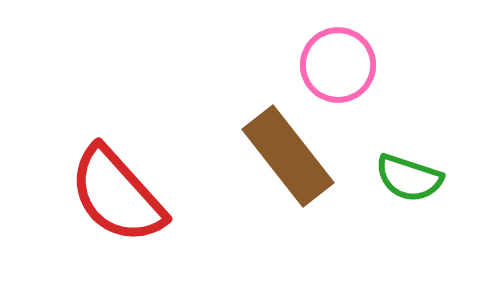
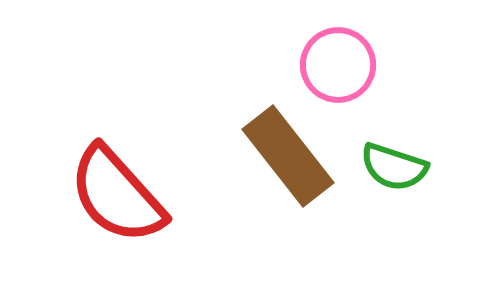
green semicircle: moved 15 px left, 11 px up
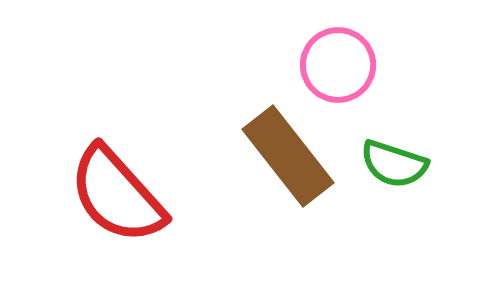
green semicircle: moved 3 px up
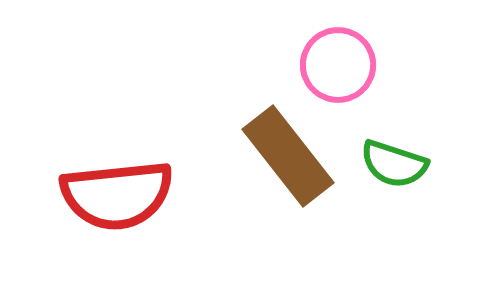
red semicircle: rotated 54 degrees counterclockwise
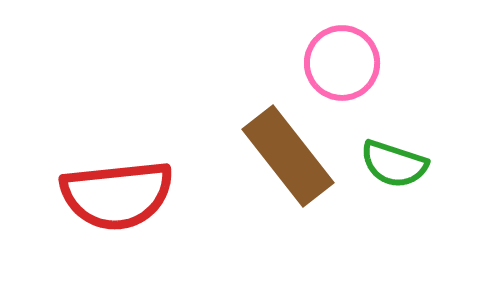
pink circle: moved 4 px right, 2 px up
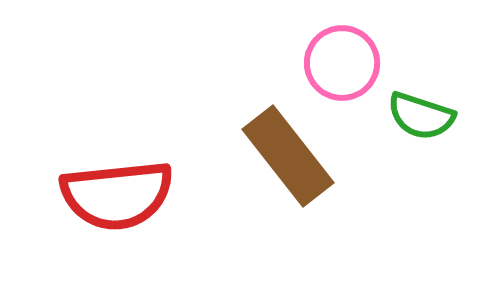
green semicircle: moved 27 px right, 48 px up
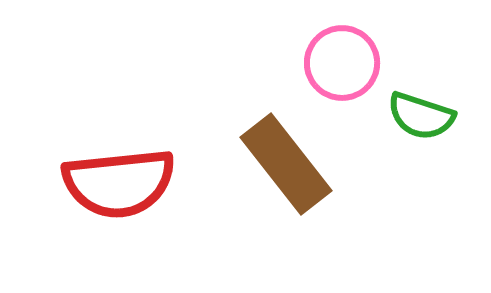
brown rectangle: moved 2 px left, 8 px down
red semicircle: moved 2 px right, 12 px up
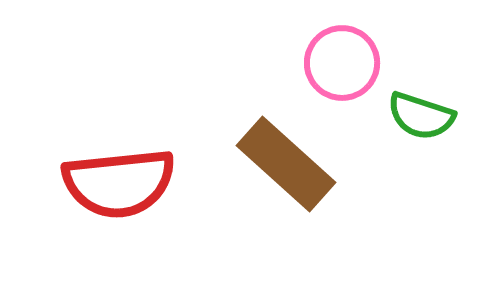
brown rectangle: rotated 10 degrees counterclockwise
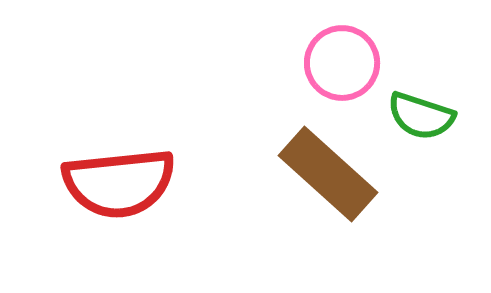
brown rectangle: moved 42 px right, 10 px down
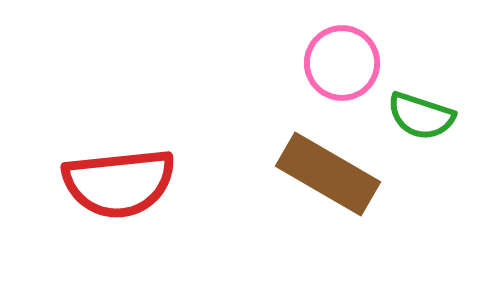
brown rectangle: rotated 12 degrees counterclockwise
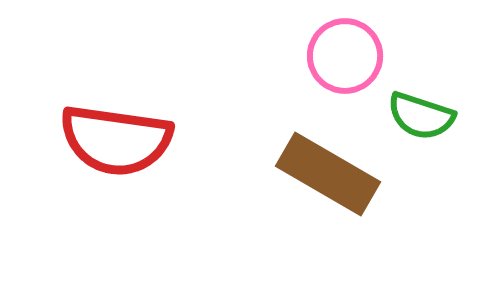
pink circle: moved 3 px right, 7 px up
red semicircle: moved 3 px left, 43 px up; rotated 14 degrees clockwise
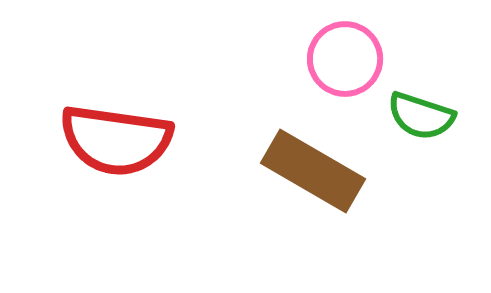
pink circle: moved 3 px down
brown rectangle: moved 15 px left, 3 px up
